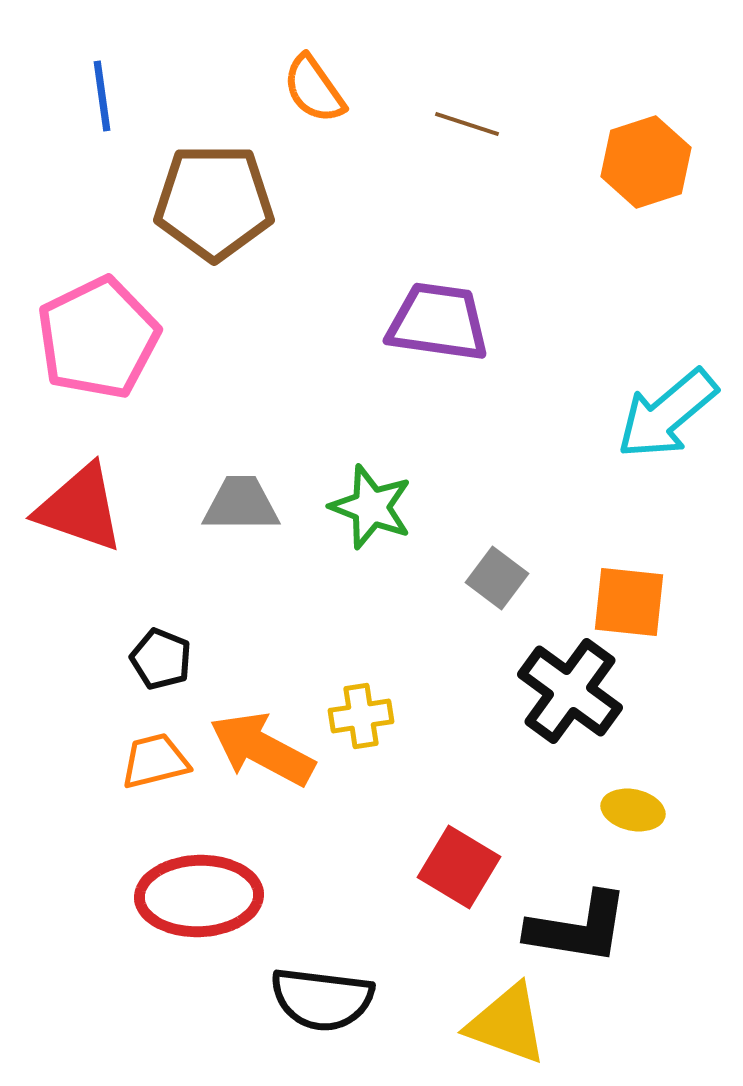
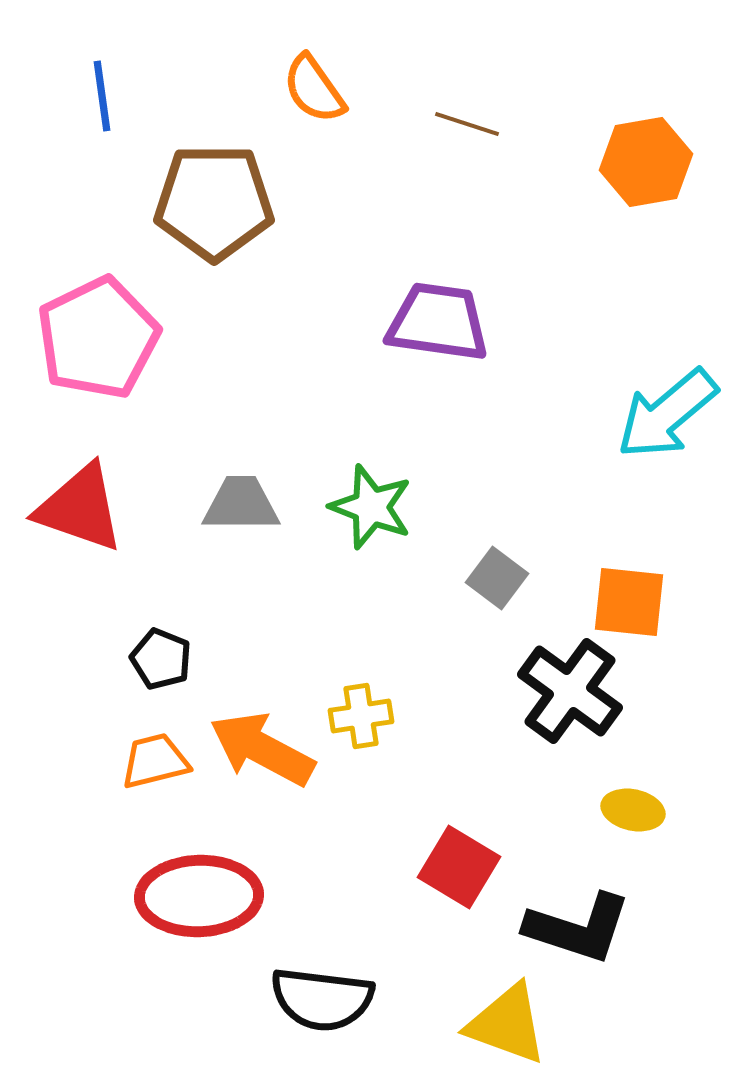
orange hexagon: rotated 8 degrees clockwise
black L-shape: rotated 9 degrees clockwise
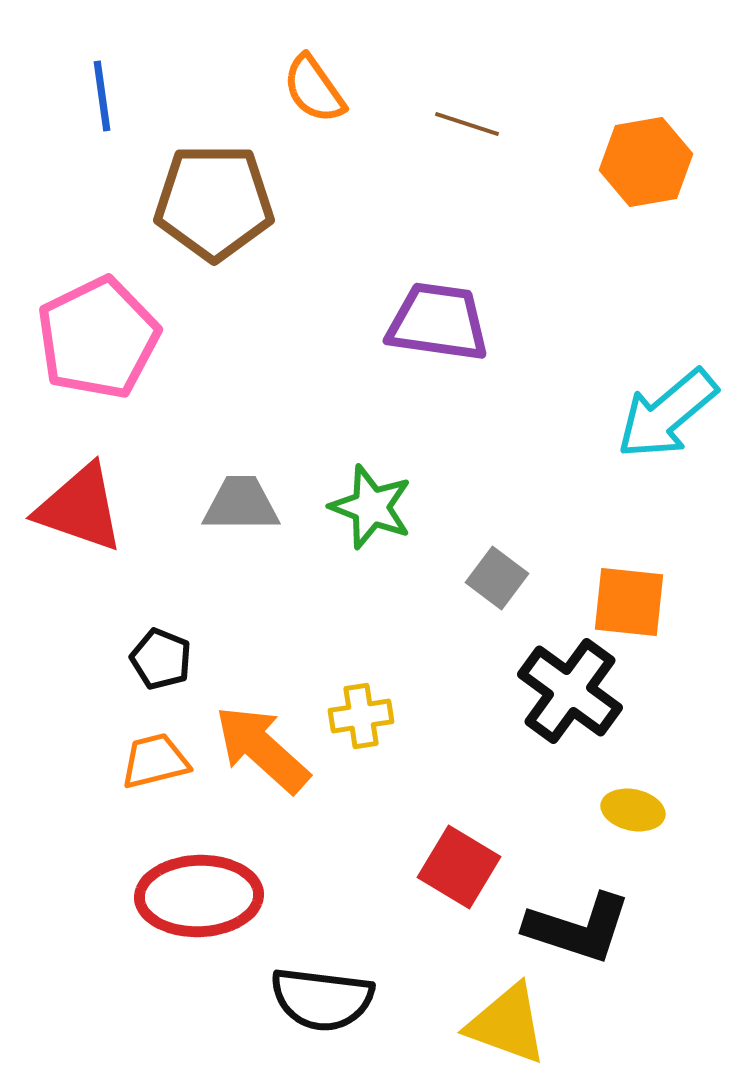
orange arrow: rotated 14 degrees clockwise
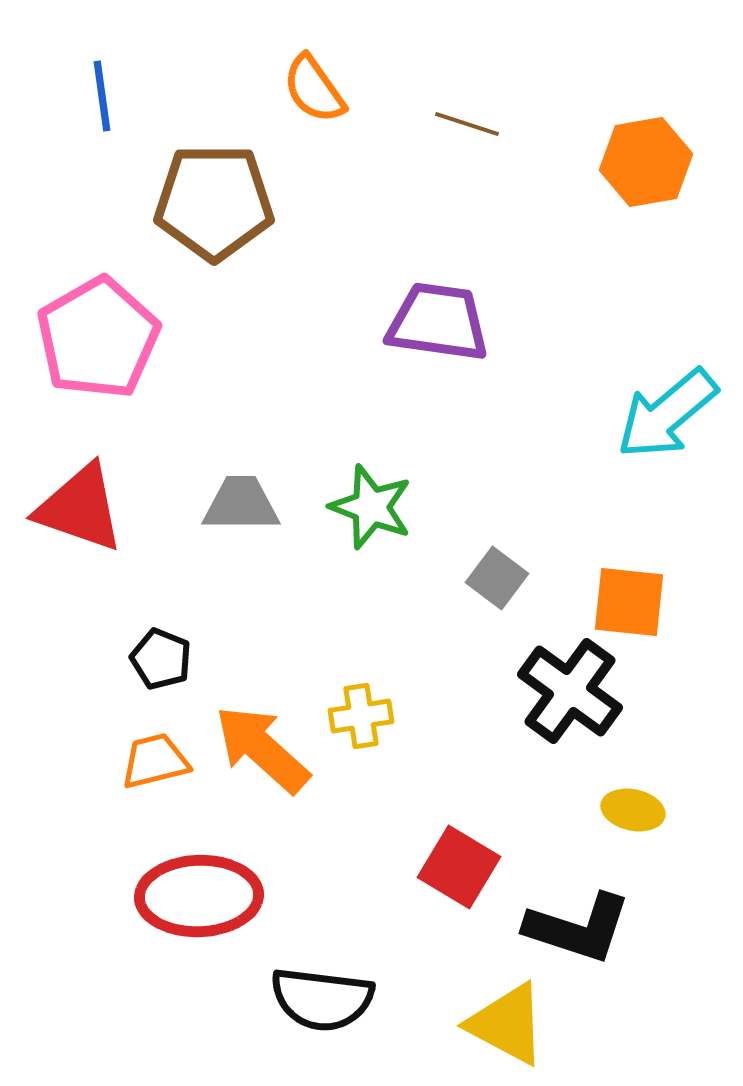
pink pentagon: rotated 4 degrees counterclockwise
yellow triangle: rotated 8 degrees clockwise
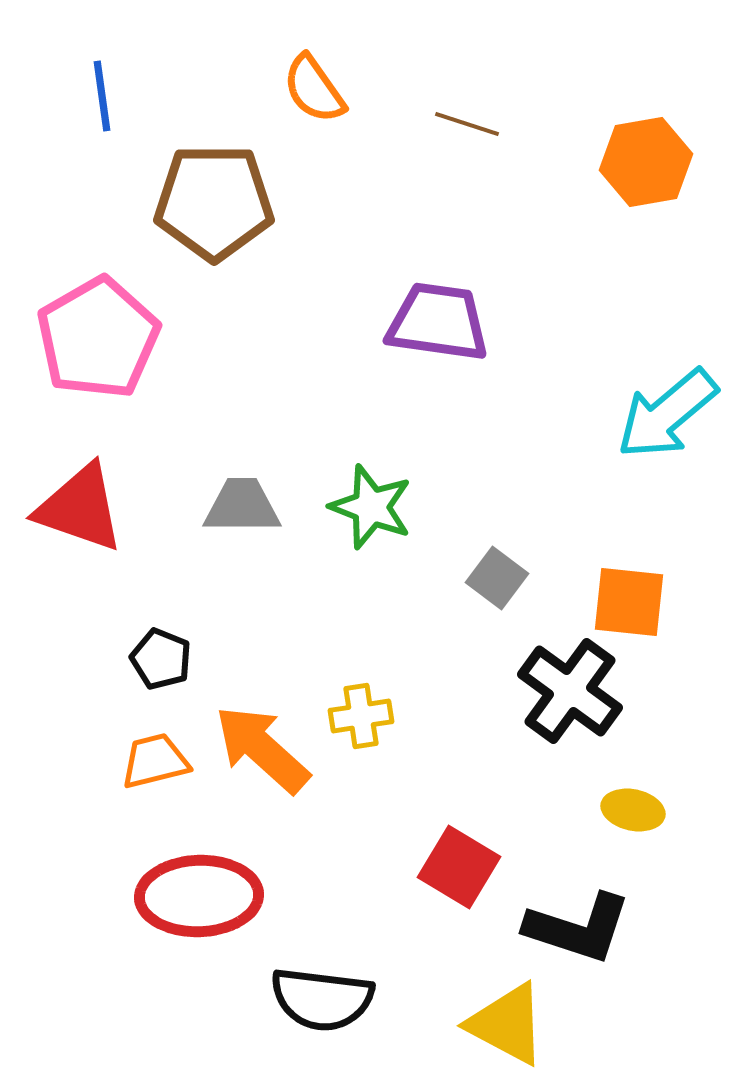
gray trapezoid: moved 1 px right, 2 px down
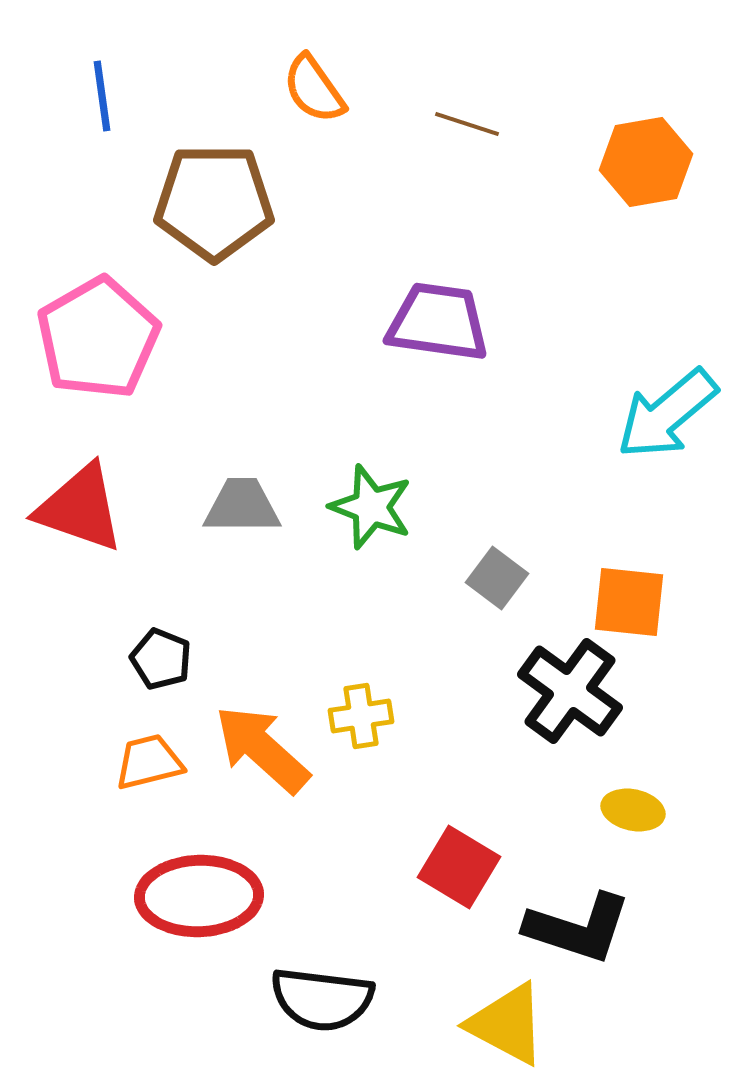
orange trapezoid: moved 6 px left, 1 px down
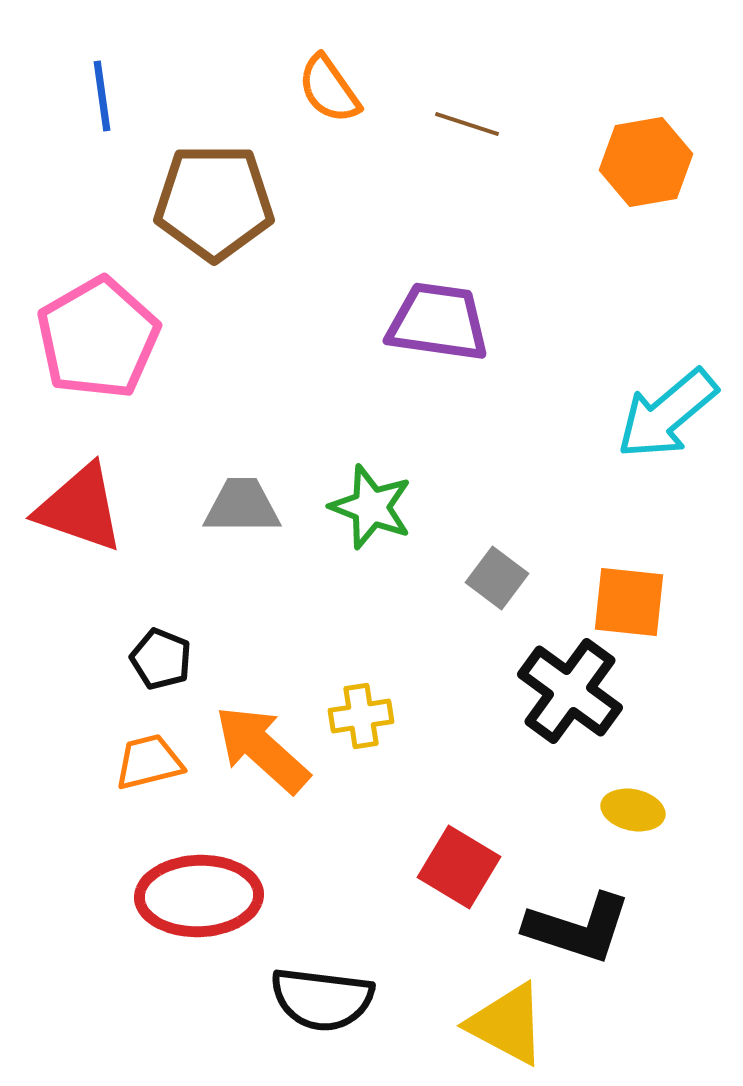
orange semicircle: moved 15 px right
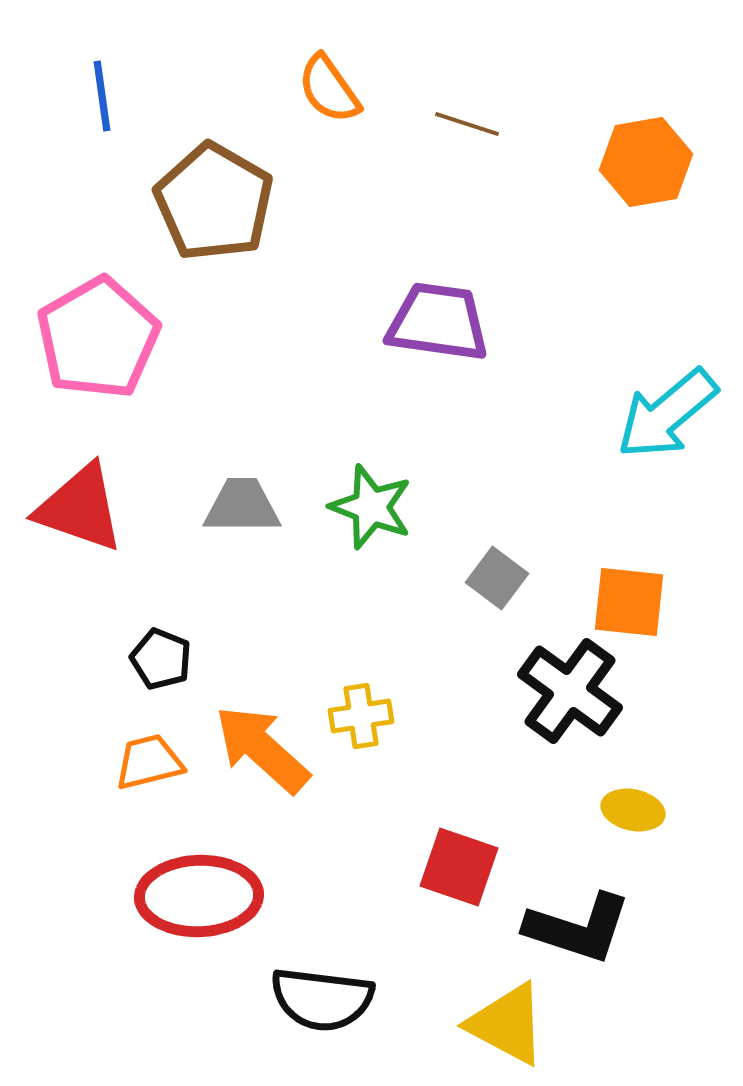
brown pentagon: rotated 30 degrees clockwise
red square: rotated 12 degrees counterclockwise
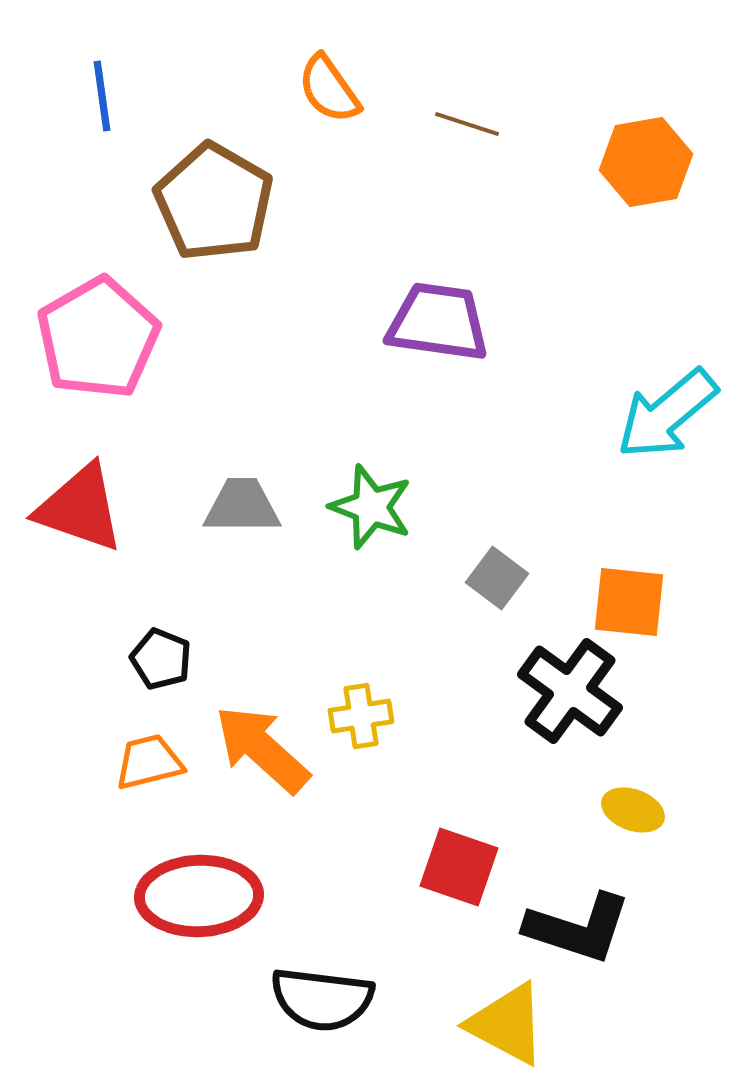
yellow ellipse: rotated 8 degrees clockwise
